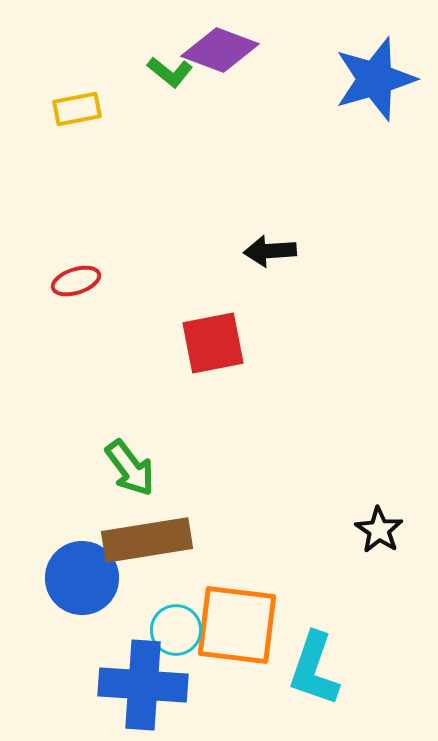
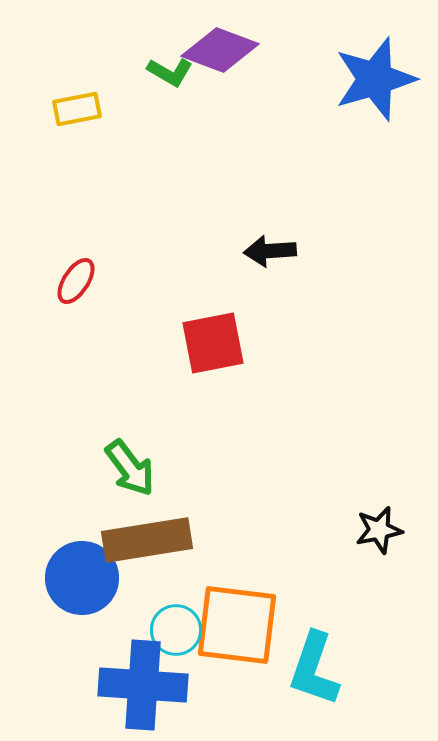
green L-shape: rotated 9 degrees counterclockwise
red ellipse: rotated 39 degrees counterclockwise
black star: rotated 27 degrees clockwise
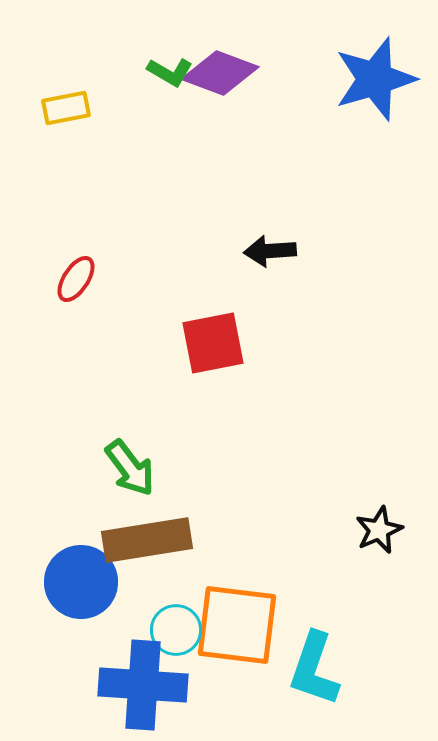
purple diamond: moved 23 px down
yellow rectangle: moved 11 px left, 1 px up
red ellipse: moved 2 px up
black star: rotated 12 degrees counterclockwise
blue circle: moved 1 px left, 4 px down
